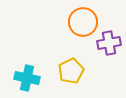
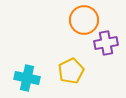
orange circle: moved 1 px right, 2 px up
purple cross: moved 3 px left
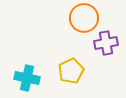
orange circle: moved 2 px up
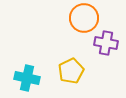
purple cross: rotated 20 degrees clockwise
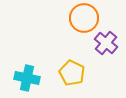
purple cross: rotated 30 degrees clockwise
yellow pentagon: moved 1 px right, 2 px down; rotated 20 degrees counterclockwise
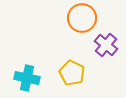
orange circle: moved 2 px left
purple cross: moved 2 px down
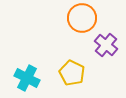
cyan cross: rotated 15 degrees clockwise
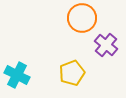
yellow pentagon: rotated 25 degrees clockwise
cyan cross: moved 10 px left, 3 px up
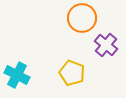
yellow pentagon: rotated 30 degrees counterclockwise
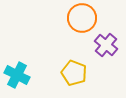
yellow pentagon: moved 2 px right
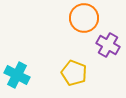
orange circle: moved 2 px right
purple cross: moved 2 px right; rotated 10 degrees counterclockwise
